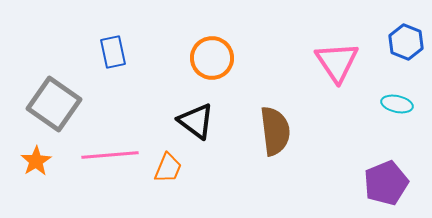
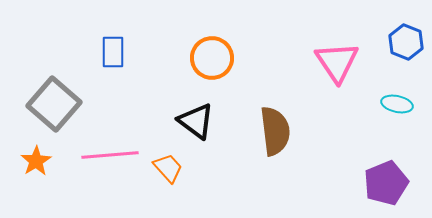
blue rectangle: rotated 12 degrees clockwise
gray square: rotated 6 degrees clockwise
orange trapezoid: rotated 64 degrees counterclockwise
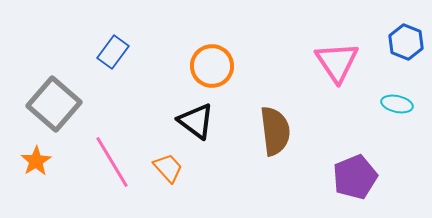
blue rectangle: rotated 36 degrees clockwise
orange circle: moved 8 px down
pink line: moved 2 px right, 7 px down; rotated 64 degrees clockwise
purple pentagon: moved 31 px left, 6 px up
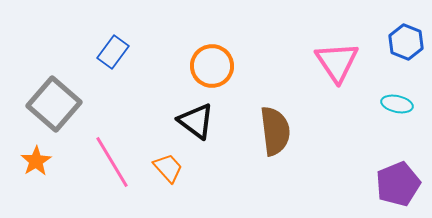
purple pentagon: moved 43 px right, 7 px down
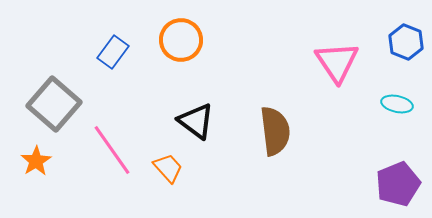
orange circle: moved 31 px left, 26 px up
pink line: moved 12 px up; rotated 4 degrees counterclockwise
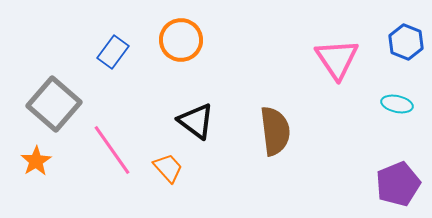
pink triangle: moved 3 px up
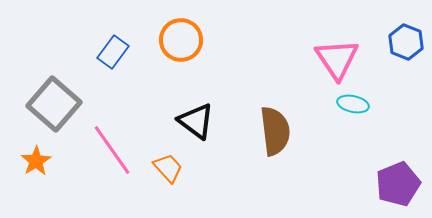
cyan ellipse: moved 44 px left
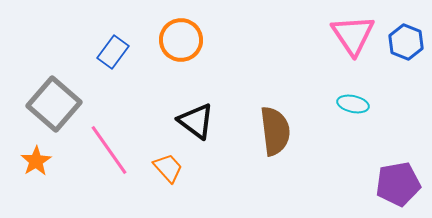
pink triangle: moved 16 px right, 24 px up
pink line: moved 3 px left
purple pentagon: rotated 12 degrees clockwise
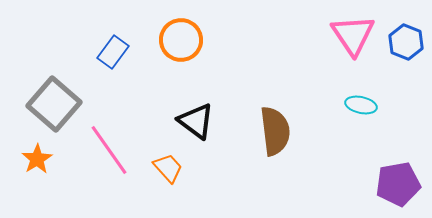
cyan ellipse: moved 8 px right, 1 px down
orange star: moved 1 px right, 2 px up
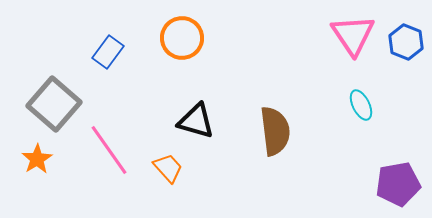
orange circle: moved 1 px right, 2 px up
blue rectangle: moved 5 px left
cyan ellipse: rotated 52 degrees clockwise
black triangle: rotated 21 degrees counterclockwise
